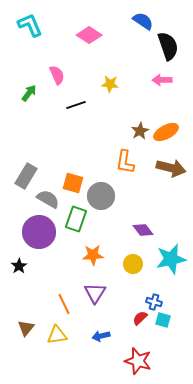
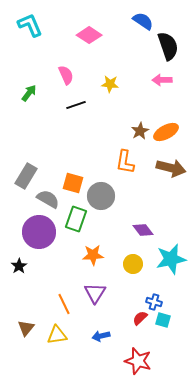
pink semicircle: moved 9 px right
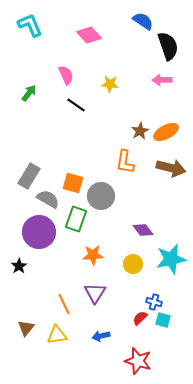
pink diamond: rotated 15 degrees clockwise
black line: rotated 54 degrees clockwise
gray rectangle: moved 3 px right
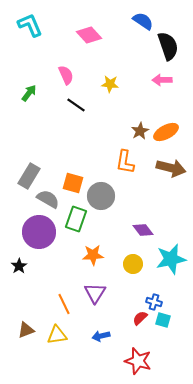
brown triangle: moved 2 px down; rotated 30 degrees clockwise
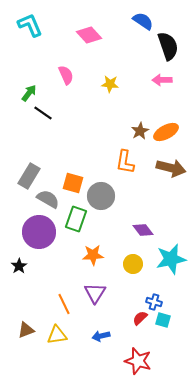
black line: moved 33 px left, 8 px down
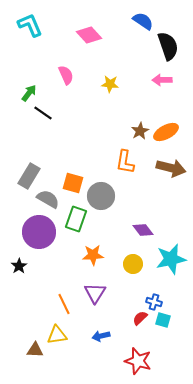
brown triangle: moved 9 px right, 20 px down; rotated 24 degrees clockwise
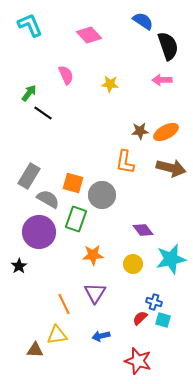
brown star: rotated 24 degrees clockwise
gray circle: moved 1 px right, 1 px up
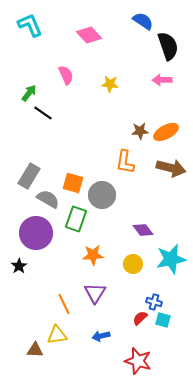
purple circle: moved 3 px left, 1 px down
